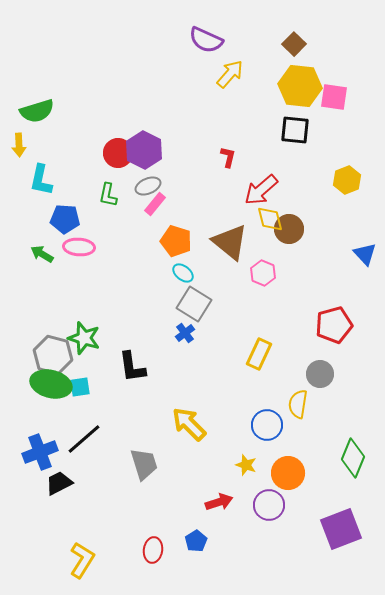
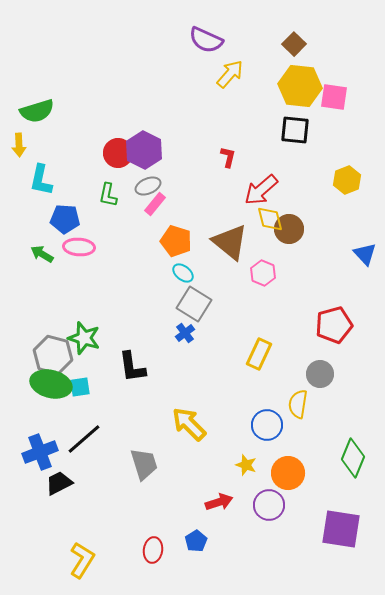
purple square at (341, 529): rotated 30 degrees clockwise
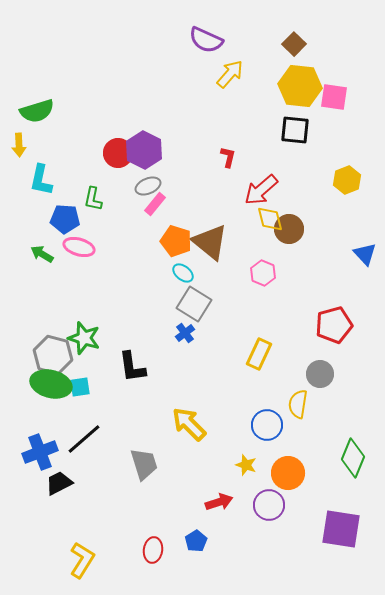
green L-shape at (108, 195): moved 15 px left, 4 px down
brown triangle at (230, 242): moved 20 px left
pink ellipse at (79, 247): rotated 12 degrees clockwise
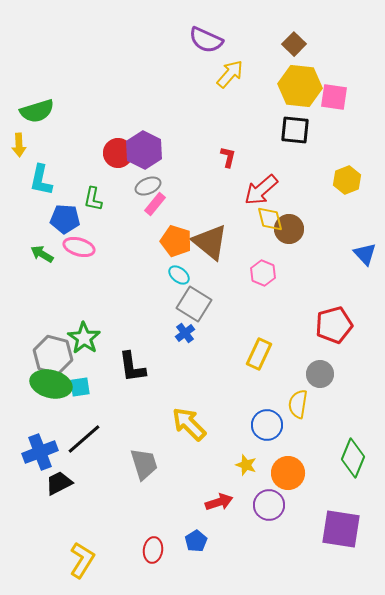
cyan ellipse at (183, 273): moved 4 px left, 2 px down
green star at (84, 338): rotated 16 degrees clockwise
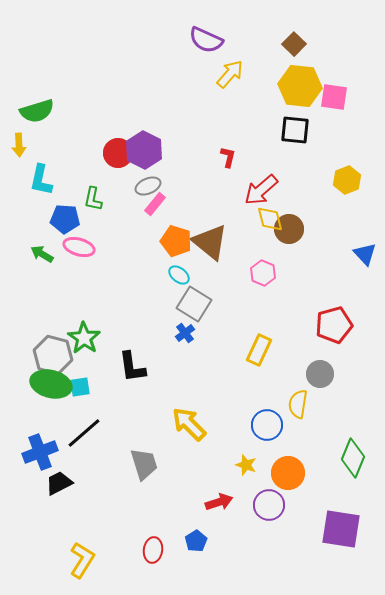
yellow rectangle at (259, 354): moved 4 px up
black line at (84, 439): moved 6 px up
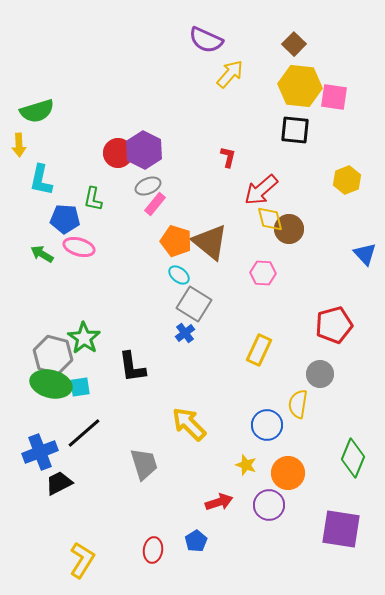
pink hexagon at (263, 273): rotated 20 degrees counterclockwise
